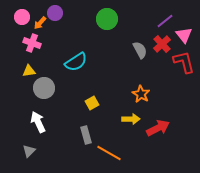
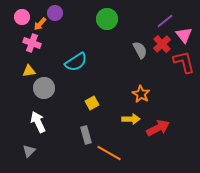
orange arrow: moved 1 px down
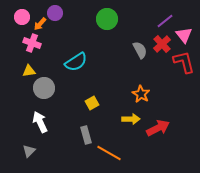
white arrow: moved 2 px right
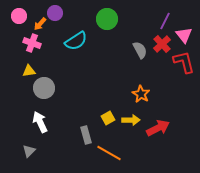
pink circle: moved 3 px left, 1 px up
purple line: rotated 24 degrees counterclockwise
cyan semicircle: moved 21 px up
yellow square: moved 16 px right, 15 px down
yellow arrow: moved 1 px down
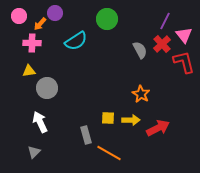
pink cross: rotated 18 degrees counterclockwise
gray circle: moved 3 px right
yellow square: rotated 32 degrees clockwise
gray triangle: moved 5 px right, 1 px down
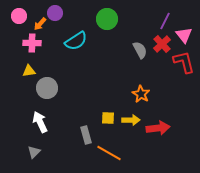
red arrow: rotated 20 degrees clockwise
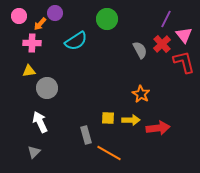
purple line: moved 1 px right, 2 px up
